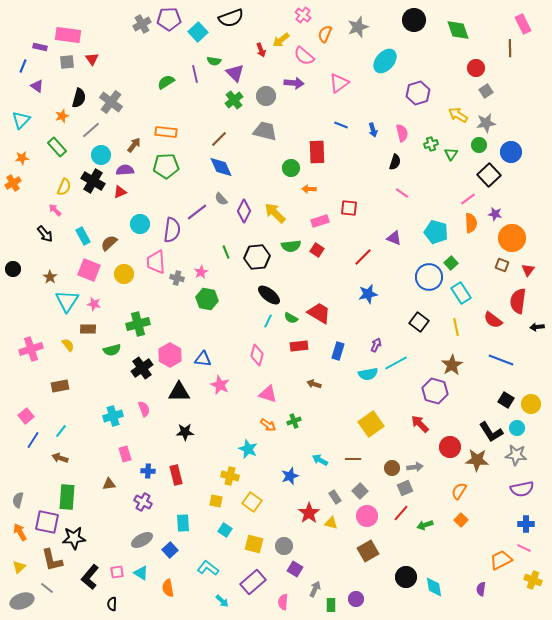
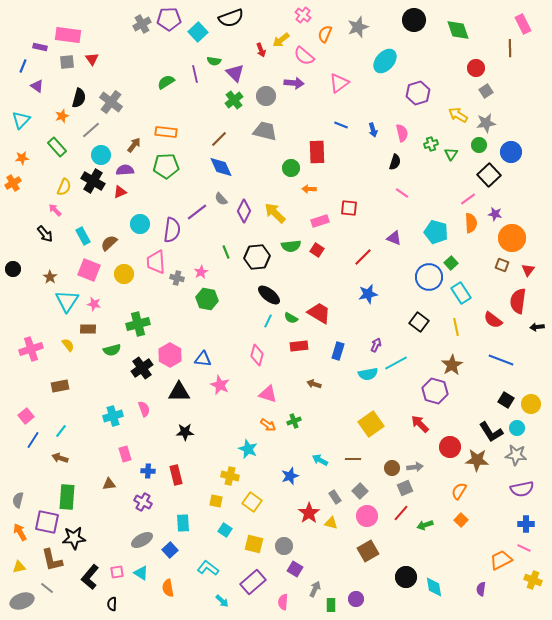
yellow triangle at (19, 567): rotated 32 degrees clockwise
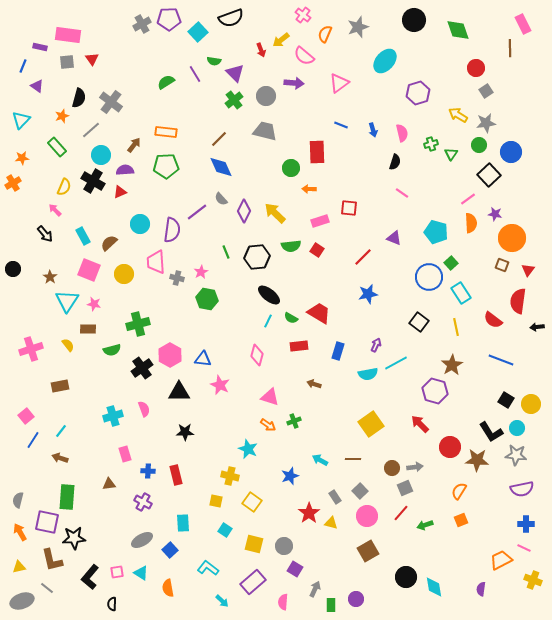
purple line at (195, 74): rotated 18 degrees counterclockwise
pink triangle at (268, 394): moved 2 px right, 3 px down
orange square at (461, 520): rotated 24 degrees clockwise
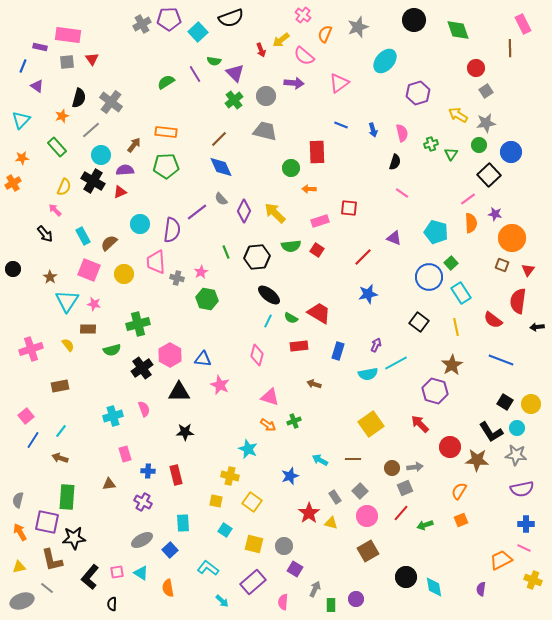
black square at (506, 400): moved 1 px left, 2 px down
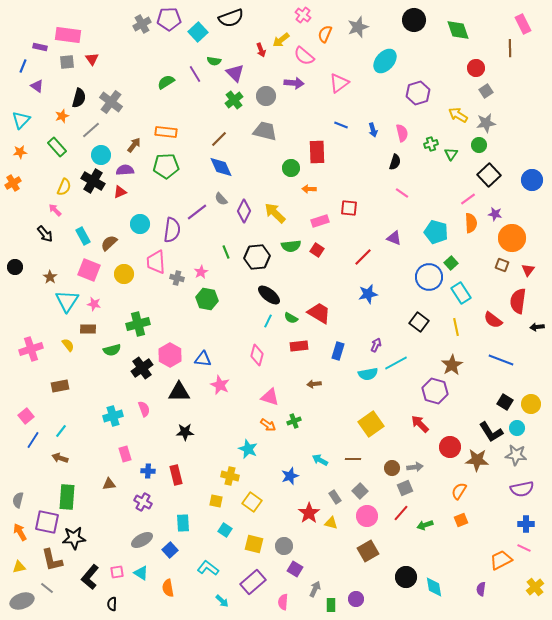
blue circle at (511, 152): moved 21 px right, 28 px down
orange star at (22, 158): moved 2 px left, 6 px up
black circle at (13, 269): moved 2 px right, 2 px up
brown arrow at (314, 384): rotated 24 degrees counterclockwise
yellow cross at (533, 580): moved 2 px right, 7 px down; rotated 30 degrees clockwise
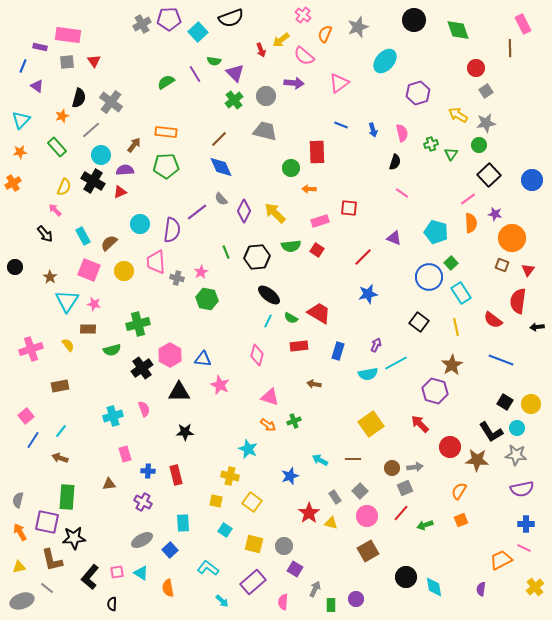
red triangle at (92, 59): moved 2 px right, 2 px down
yellow circle at (124, 274): moved 3 px up
brown arrow at (314, 384): rotated 16 degrees clockwise
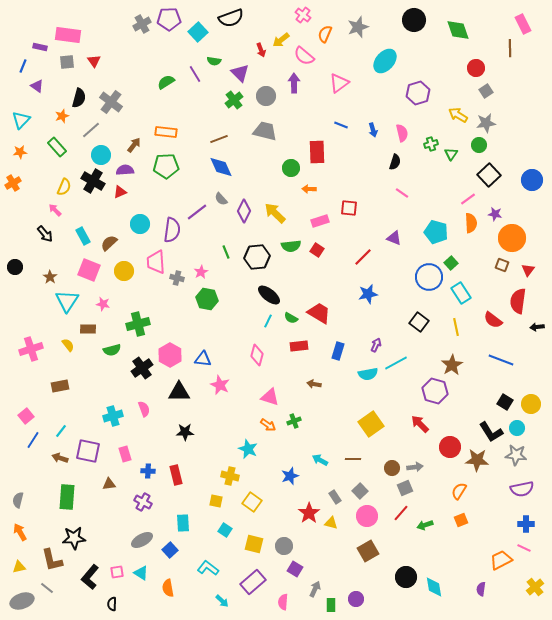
purple triangle at (235, 73): moved 5 px right
purple arrow at (294, 83): rotated 96 degrees counterclockwise
brown line at (219, 139): rotated 24 degrees clockwise
pink star at (94, 304): moved 9 px right
purple square at (47, 522): moved 41 px right, 71 px up
